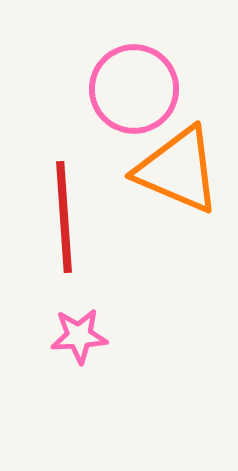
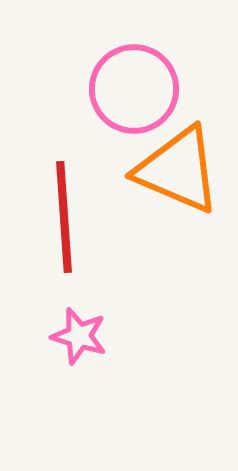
pink star: rotated 20 degrees clockwise
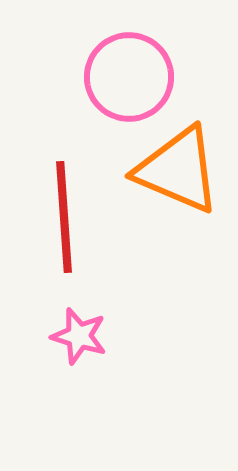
pink circle: moved 5 px left, 12 px up
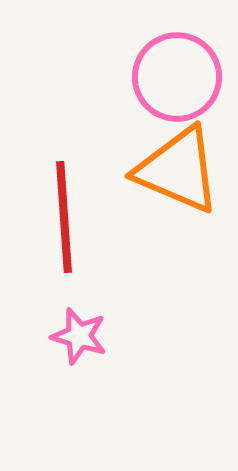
pink circle: moved 48 px right
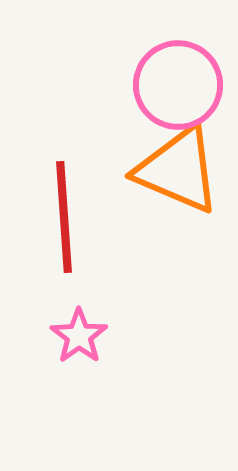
pink circle: moved 1 px right, 8 px down
pink star: rotated 20 degrees clockwise
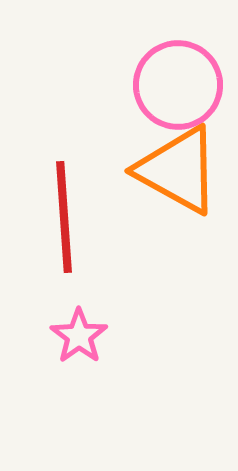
orange triangle: rotated 6 degrees clockwise
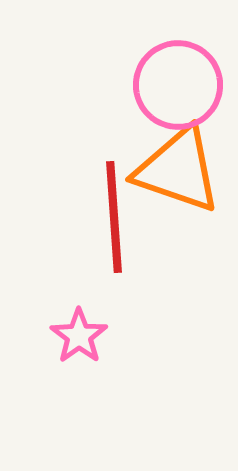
orange triangle: rotated 10 degrees counterclockwise
red line: moved 50 px right
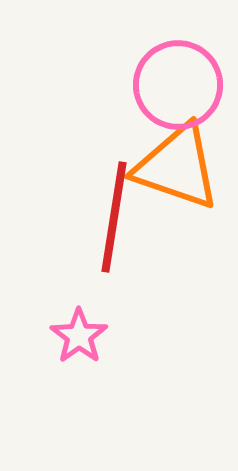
orange triangle: moved 1 px left, 3 px up
red line: rotated 13 degrees clockwise
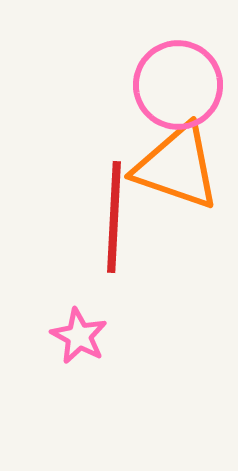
red line: rotated 6 degrees counterclockwise
pink star: rotated 8 degrees counterclockwise
